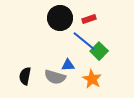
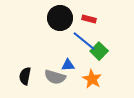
red rectangle: rotated 32 degrees clockwise
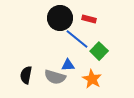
blue line: moved 7 px left, 2 px up
black semicircle: moved 1 px right, 1 px up
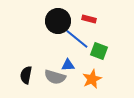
black circle: moved 2 px left, 3 px down
green square: rotated 24 degrees counterclockwise
orange star: rotated 18 degrees clockwise
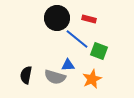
black circle: moved 1 px left, 3 px up
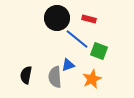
blue triangle: rotated 16 degrees counterclockwise
gray semicircle: rotated 70 degrees clockwise
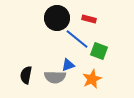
gray semicircle: rotated 85 degrees counterclockwise
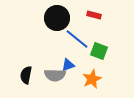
red rectangle: moved 5 px right, 4 px up
gray semicircle: moved 2 px up
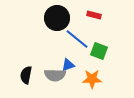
orange star: rotated 24 degrees clockwise
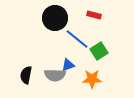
black circle: moved 2 px left
green square: rotated 36 degrees clockwise
